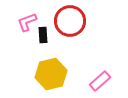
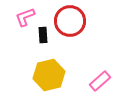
pink L-shape: moved 2 px left, 5 px up
yellow hexagon: moved 2 px left, 1 px down
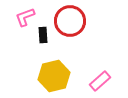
yellow hexagon: moved 5 px right, 1 px down
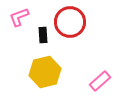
pink L-shape: moved 6 px left
red circle: moved 1 px down
yellow hexagon: moved 9 px left, 4 px up
